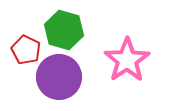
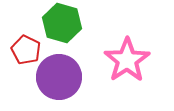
green hexagon: moved 2 px left, 7 px up
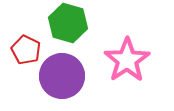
green hexagon: moved 6 px right
purple circle: moved 3 px right, 1 px up
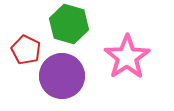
green hexagon: moved 1 px right, 1 px down
pink star: moved 3 px up
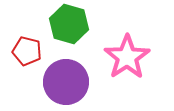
red pentagon: moved 1 px right, 1 px down; rotated 12 degrees counterclockwise
purple circle: moved 4 px right, 6 px down
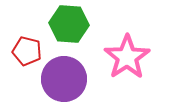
green hexagon: rotated 12 degrees counterclockwise
purple circle: moved 2 px left, 3 px up
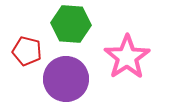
green hexagon: moved 2 px right
purple circle: moved 2 px right
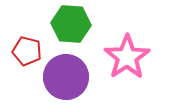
purple circle: moved 2 px up
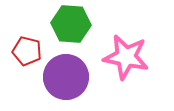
pink star: moved 1 px left; rotated 27 degrees counterclockwise
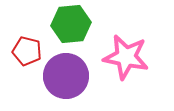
green hexagon: rotated 9 degrees counterclockwise
purple circle: moved 1 px up
